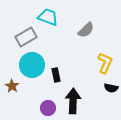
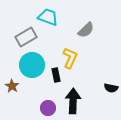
yellow L-shape: moved 35 px left, 5 px up
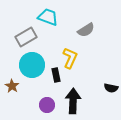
gray semicircle: rotated 12 degrees clockwise
purple circle: moved 1 px left, 3 px up
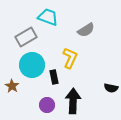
black rectangle: moved 2 px left, 2 px down
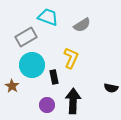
gray semicircle: moved 4 px left, 5 px up
yellow L-shape: moved 1 px right
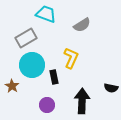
cyan trapezoid: moved 2 px left, 3 px up
gray rectangle: moved 1 px down
black arrow: moved 9 px right
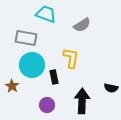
gray rectangle: rotated 40 degrees clockwise
yellow L-shape: rotated 15 degrees counterclockwise
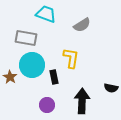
brown star: moved 2 px left, 9 px up
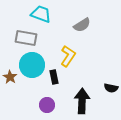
cyan trapezoid: moved 5 px left
yellow L-shape: moved 3 px left, 2 px up; rotated 25 degrees clockwise
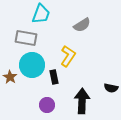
cyan trapezoid: rotated 90 degrees clockwise
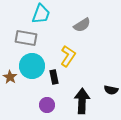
cyan circle: moved 1 px down
black semicircle: moved 2 px down
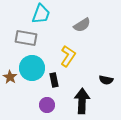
cyan circle: moved 2 px down
black rectangle: moved 3 px down
black semicircle: moved 5 px left, 10 px up
